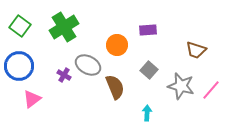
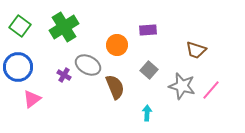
blue circle: moved 1 px left, 1 px down
gray star: moved 1 px right
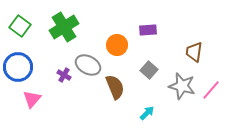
brown trapezoid: moved 2 px left, 2 px down; rotated 80 degrees clockwise
pink triangle: rotated 12 degrees counterclockwise
cyan arrow: rotated 42 degrees clockwise
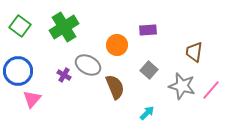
blue circle: moved 4 px down
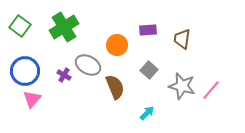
brown trapezoid: moved 12 px left, 13 px up
blue circle: moved 7 px right
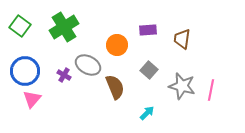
pink line: rotated 30 degrees counterclockwise
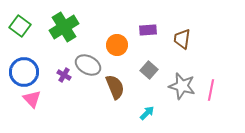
blue circle: moved 1 px left, 1 px down
pink triangle: rotated 24 degrees counterclockwise
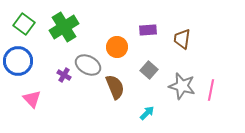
green square: moved 4 px right, 2 px up
orange circle: moved 2 px down
blue circle: moved 6 px left, 11 px up
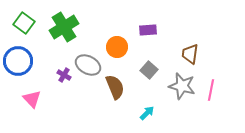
green square: moved 1 px up
brown trapezoid: moved 8 px right, 15 px down
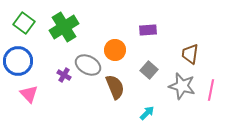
orange circle: moved 2 px left, 3 px down
pink triangle: moved 3 px left, 5 px up
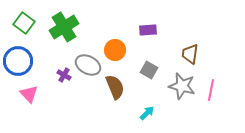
gray square: rotated 12 degrees counterclockwise
